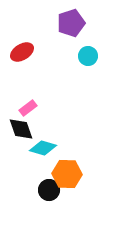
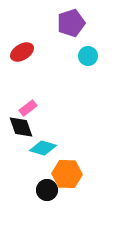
black diamond: moved 2 px up
black circle: moved 2 px left
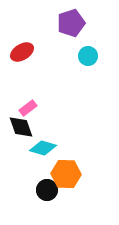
orange hexagon: moved 1 px left
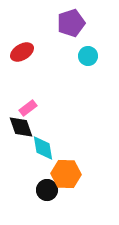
cyan diamond: rotated 64 degrees clockwise
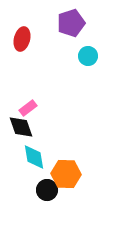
red ellipse: moved 13 px up; rotated 45 degrees counterclockwise
cyan diamond: moved 9 px left, 9 px down
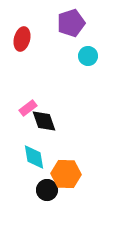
black diamond: moved 23 px right, 6 px up
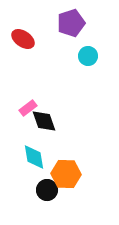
red ellipse: moved 1 px right; rotated 70 degrees counterclockwise
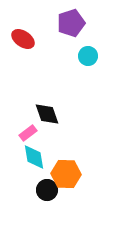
pink rectangle: moved 25 px down
black diamond: moved 3 px right, 7 px up
